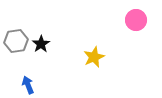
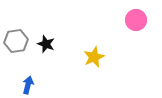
black star: moved 5 px right; rotated 18 degrees counterclockwise
blue arrow: rotated 36 degrees clockwise
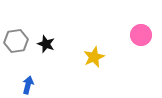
pink circle: moved 5 px right, 15 px down
